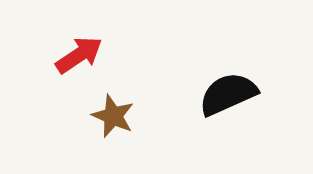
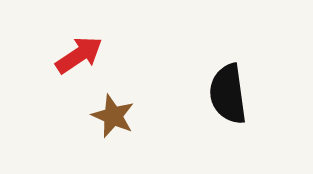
black semicircle: rotated 74 degrees counterclockwise
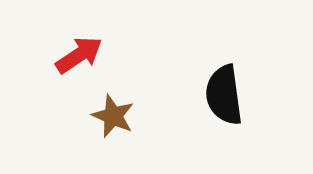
black semicircle: moved 4 px left, 1 px down
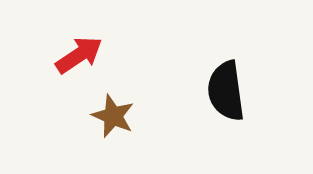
black semicircle: moved 2 px right, 4 px up
